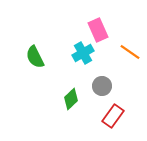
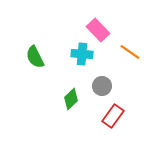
pink rectangle: rotated 20 degrees counterclockwise
cyan cross: moved 1 px left, 1 px down; rotated 35 degrees clockwise
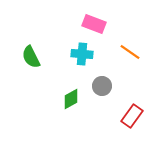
pink rectangle: moved 4 px left, 6 px up; rotated 25 degrees counterclockwise
green semicircle: moved 4 px left
green diamond: rotated 15 degrees clockwise
red rectangle: moved 19 px right
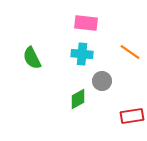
pink rectangle: moved 8 px left, 1 px up; rotated 15 degrees counterclockwise
green semicircle: moved 1 px right, 1 px down
gray circle: moved 5 px up
green diamond: moved 7 px right
red rectangle: rotated 45 degrees clockwise
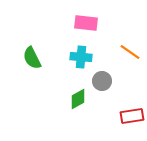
cyan cross: moved 1 px left, 3 px down
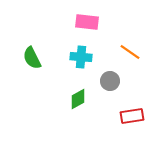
pink rectangle: moved 1 px right, 1 px up
gray circle: moved 8 px right
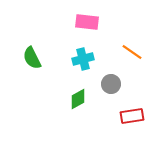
orange line: moved 2 px right
cyan cross: moved 2 px right, 2 px down; rotated 20 degrees counterclockwise
gray circle: moved 1 px right, 3 px down
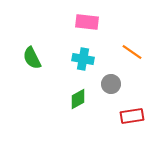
cyan cross: rotated 25 degrees clockwise
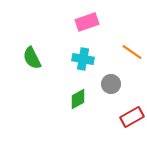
pink rectangle: rotated 25 degrees counterclockwise
red rectangle: moved 1 px down; rotated 20 degrees counterclockwise
